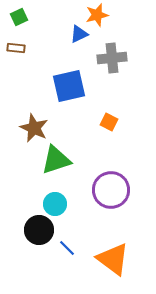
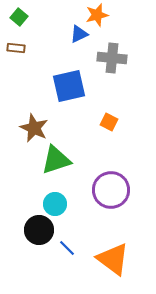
green square: rotated 24 degrees counterclockwise
gray cross: rotated 12 degrees clockwise
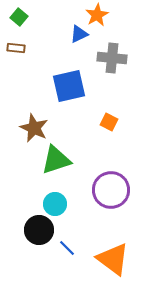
orange star: rotated 15 degrees counterclockwise
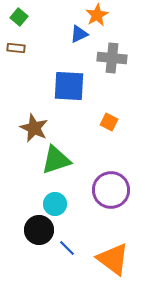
blue square: rotated 16 degrees clockwise
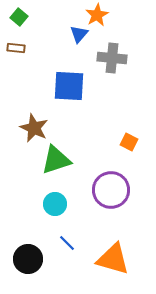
blue triangle: rotated 24 degrees counterclockwise
orange square: moved 20 px right, 20 px down
black circle: moved 11 px left, 29 px down
blue line: moved 5 px up
orange triangle: rotated 21 degrees counterclockwise
